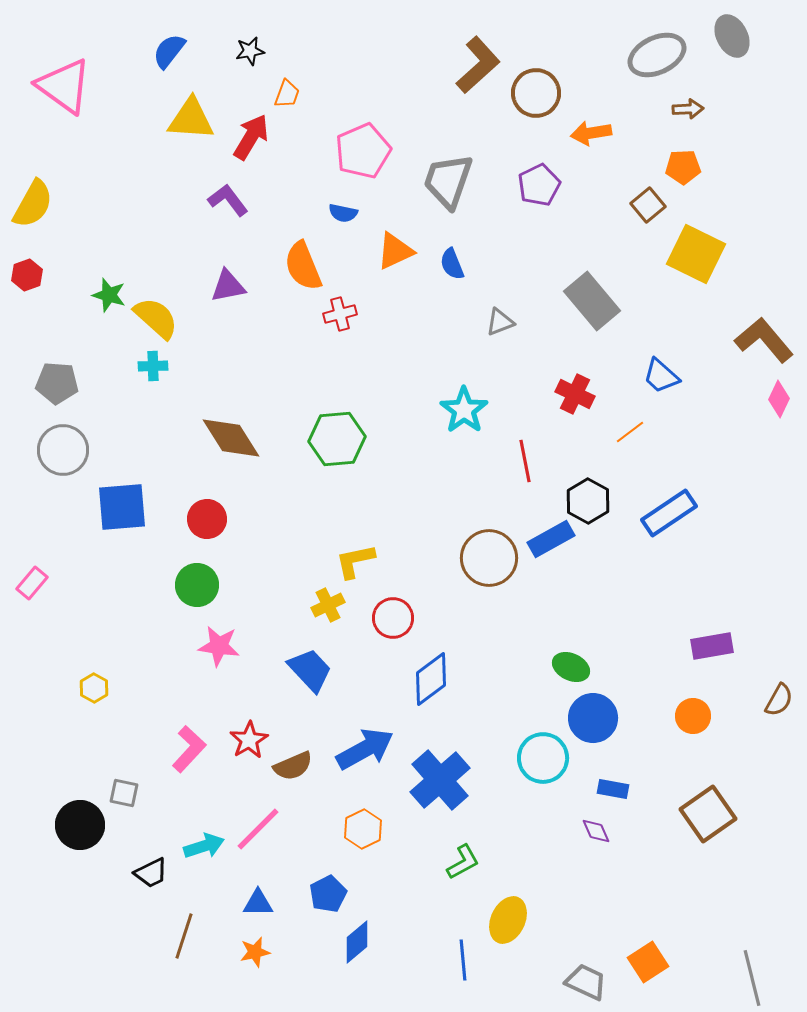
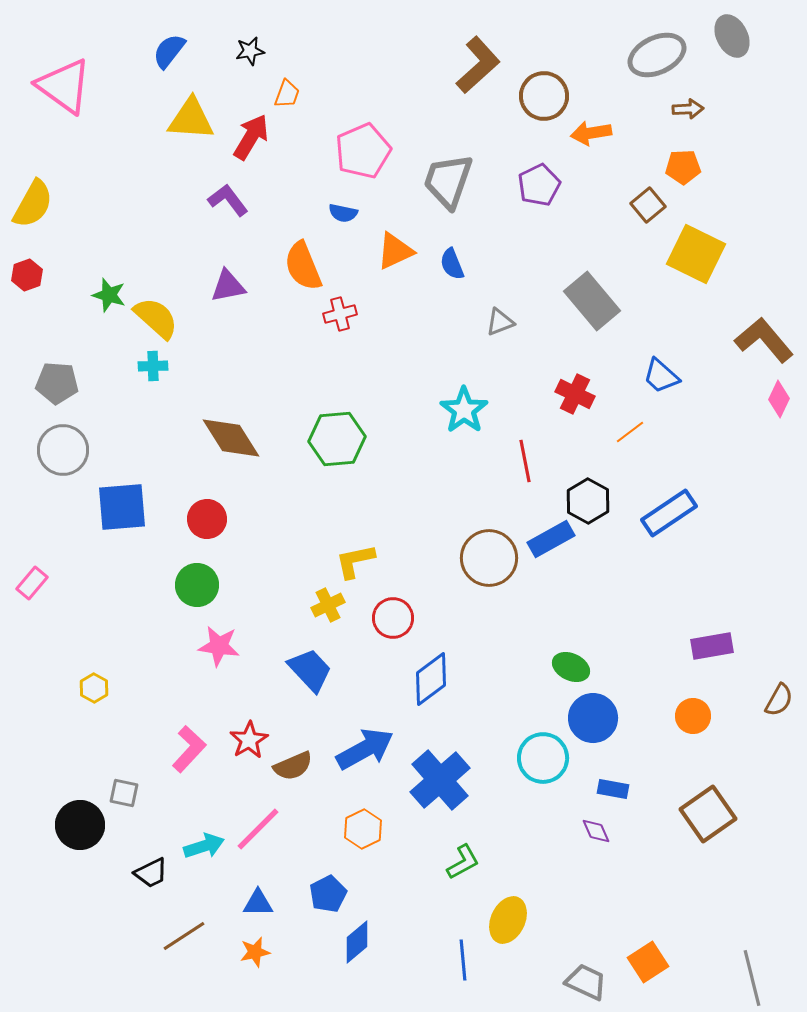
brown circle at (536, 93): moved 8 px right, 3 px down
brown line at (184, 936): rotated 39 degrees clockwise
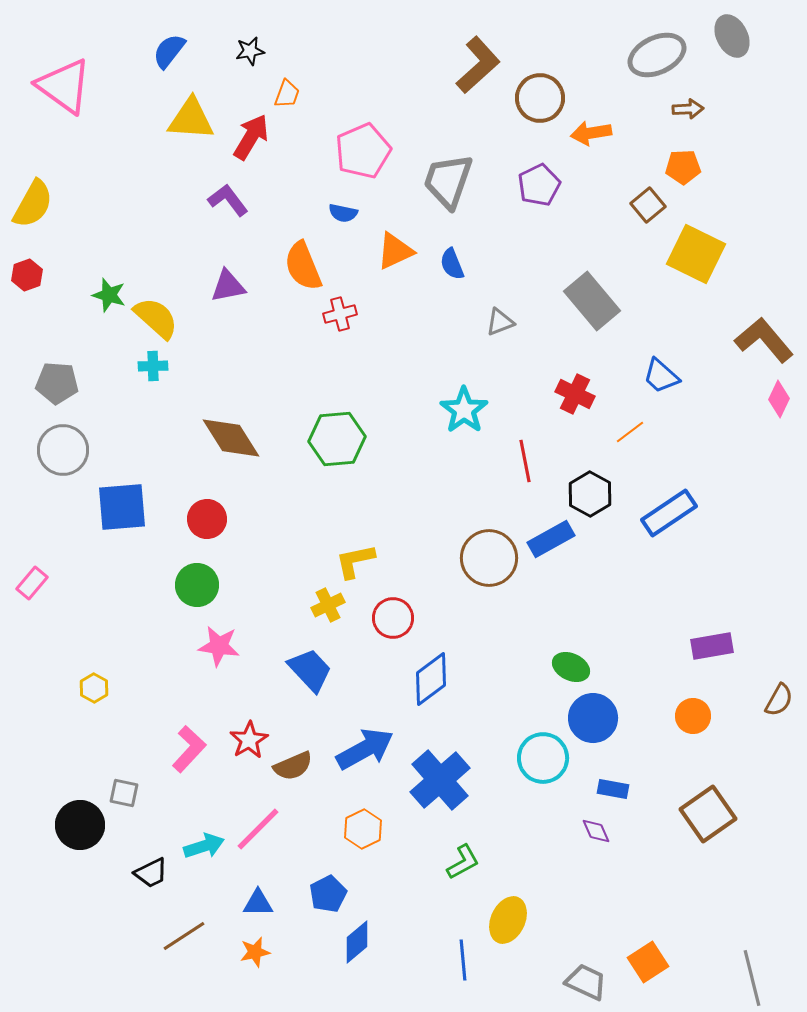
brown circle at (544, 96): moved 4 px left, 2 px down
black hexagon at (588, 501): moved 2 px right, 7 px up
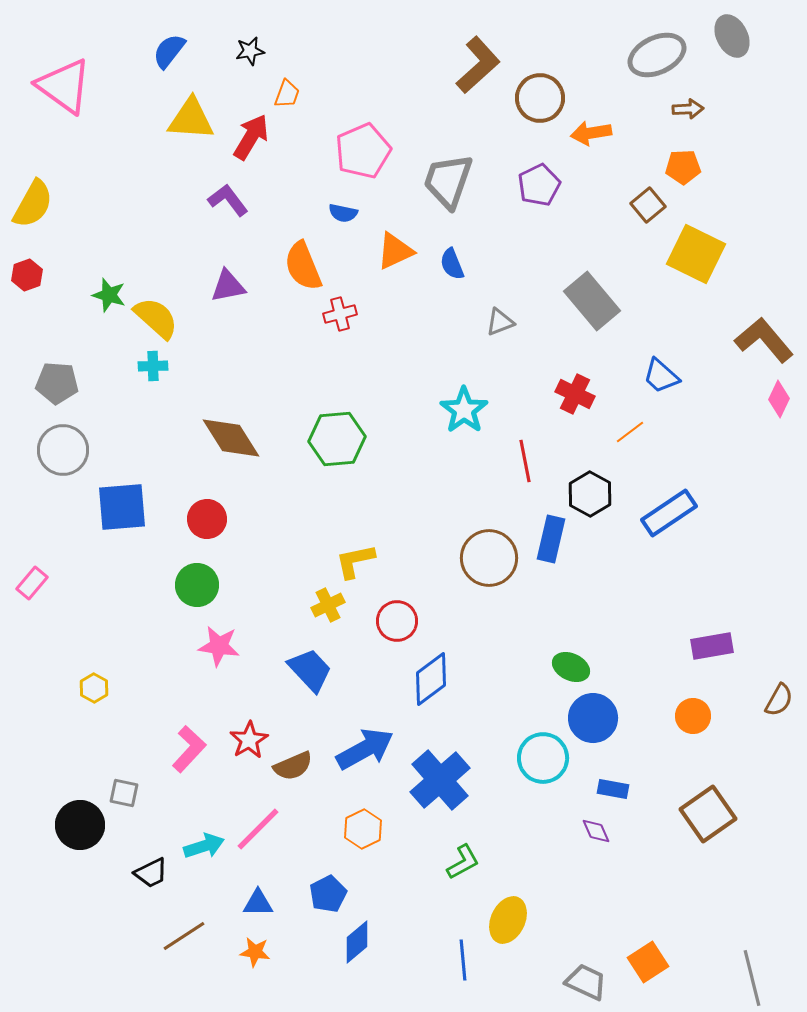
blue rectangle at (551, 539): rotated 48 degrees counterclockwise
red circle at (393, 618): moved 4 px right, 3 px down
orange star at (255, 952): rotated 20 degrees clockwise
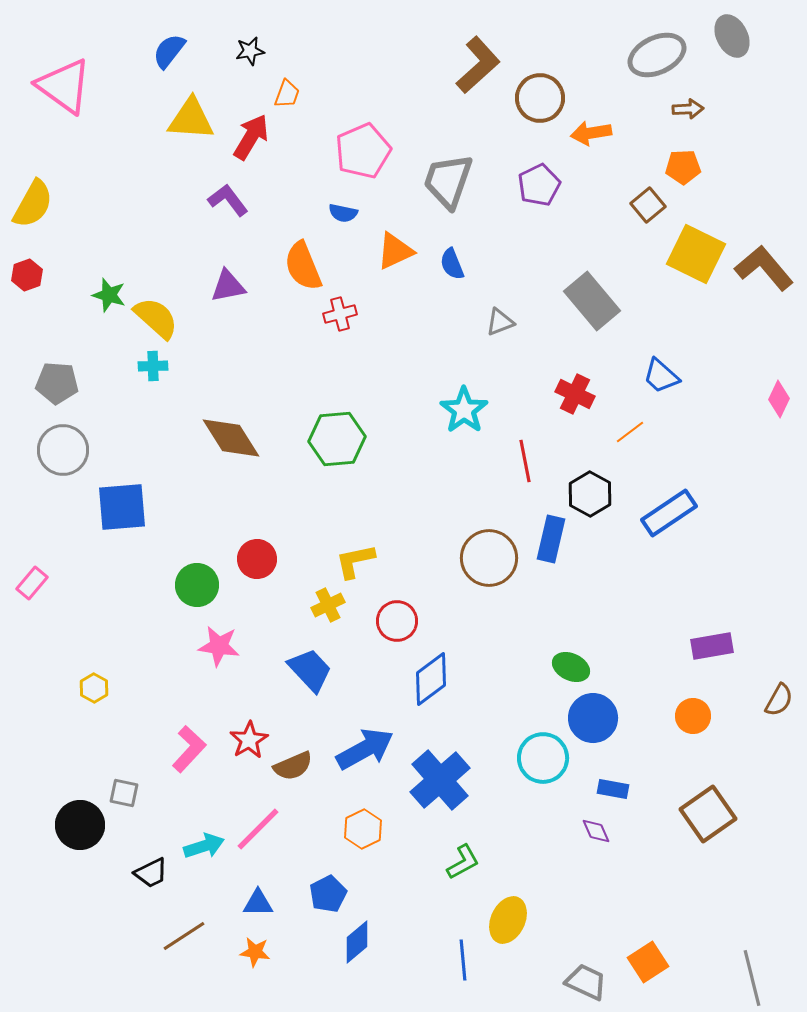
brown L-shape at (764, 340): moved 72 px up
red circle at (207, 519): moved 50 px right, 40 px down
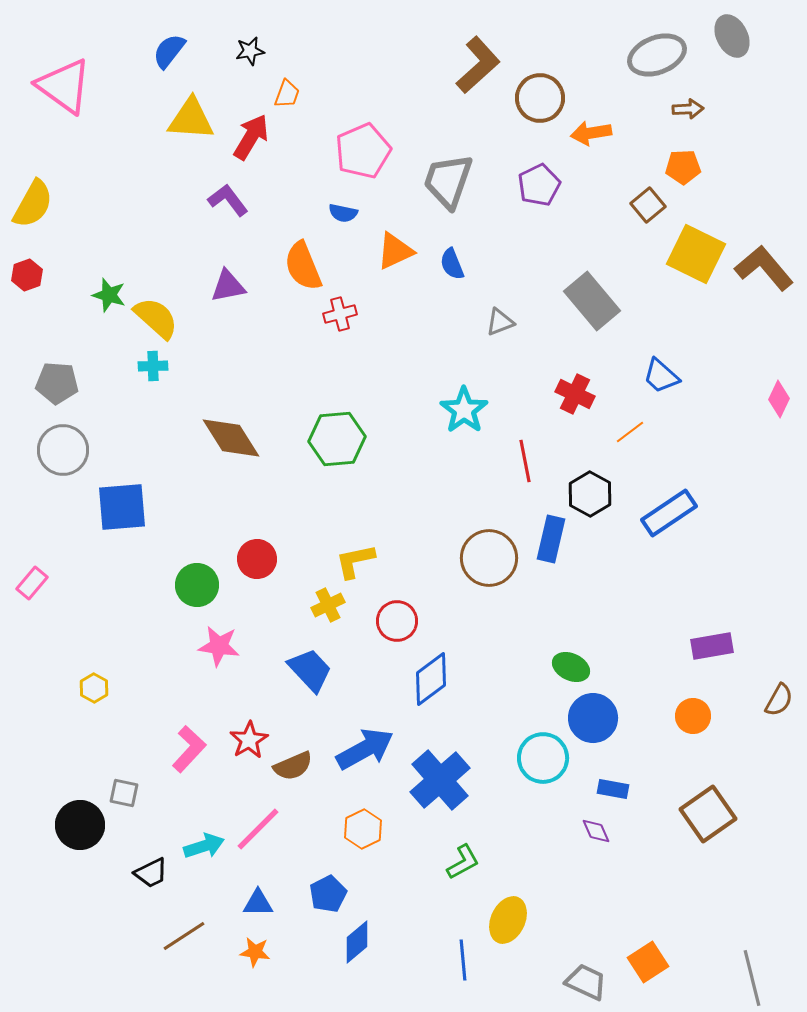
gray ellipse at (657, 55): rotated 4 degrees clockwise
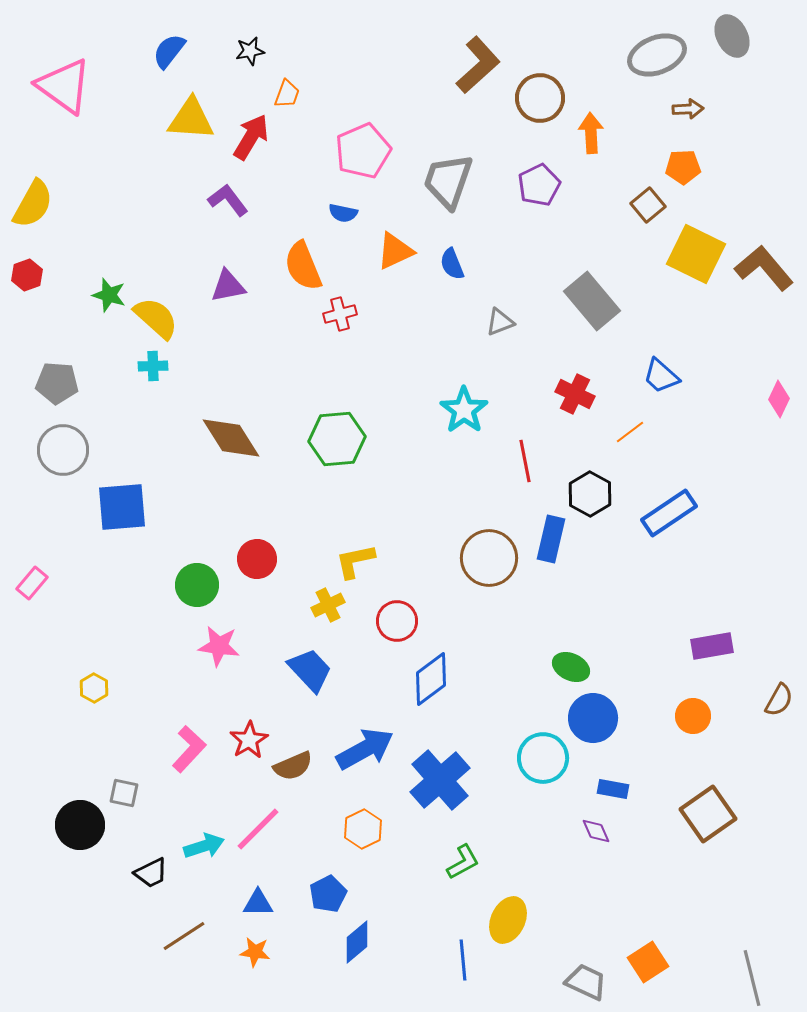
orange arrow at (591, 133): rotated 96 degrees clockwise
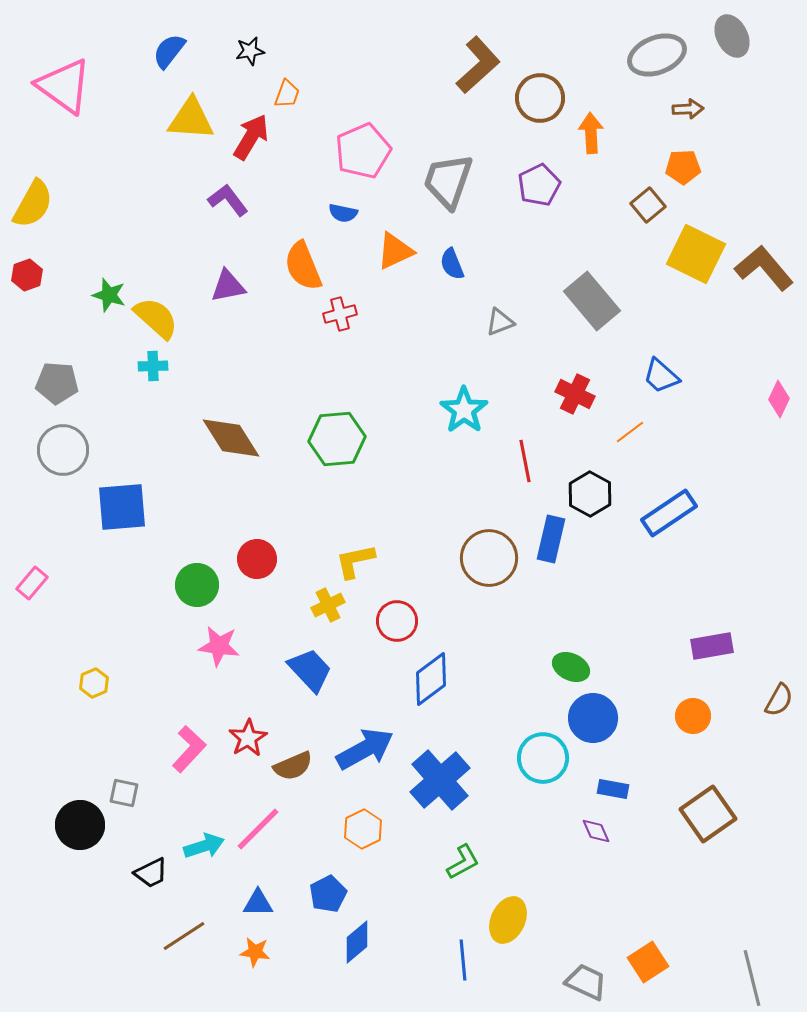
yellow hexagon at (94, 688): moved 5 px up; rotated 8 degrees clockwise
red star at (249, 740): moved 1 px left, 2 px up
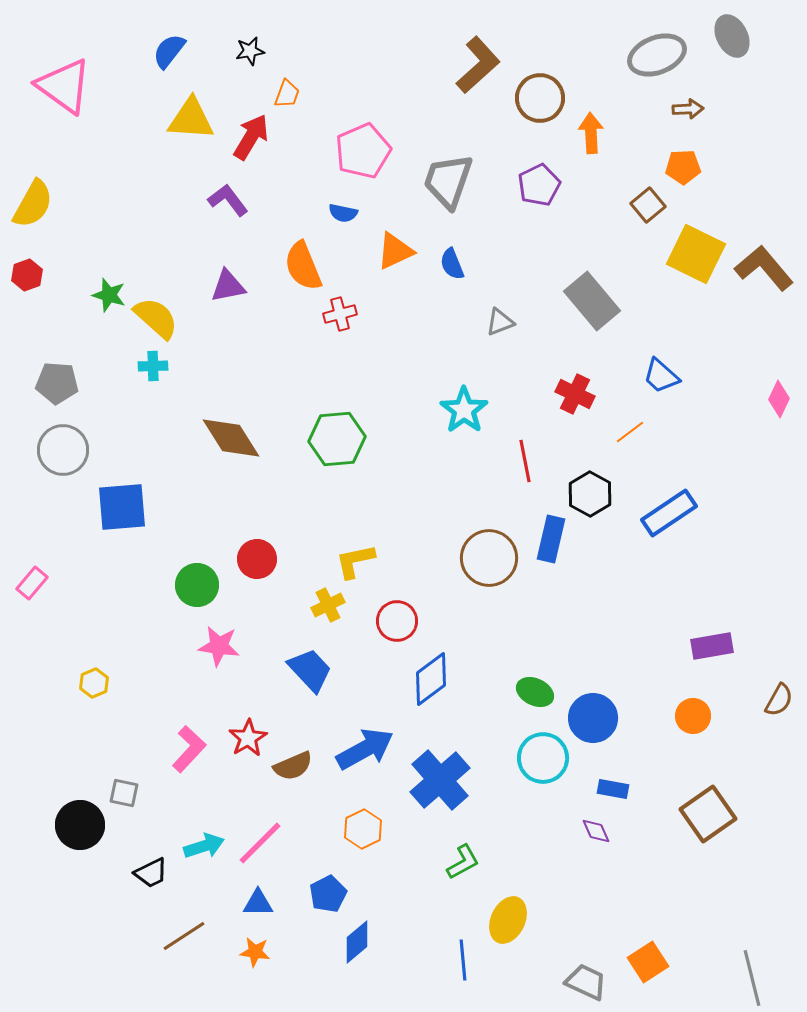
green ellipse at (571, 667): moved 36 px left, 25 px down
pink line at (258, 829): moved 2 px right, 14 px down
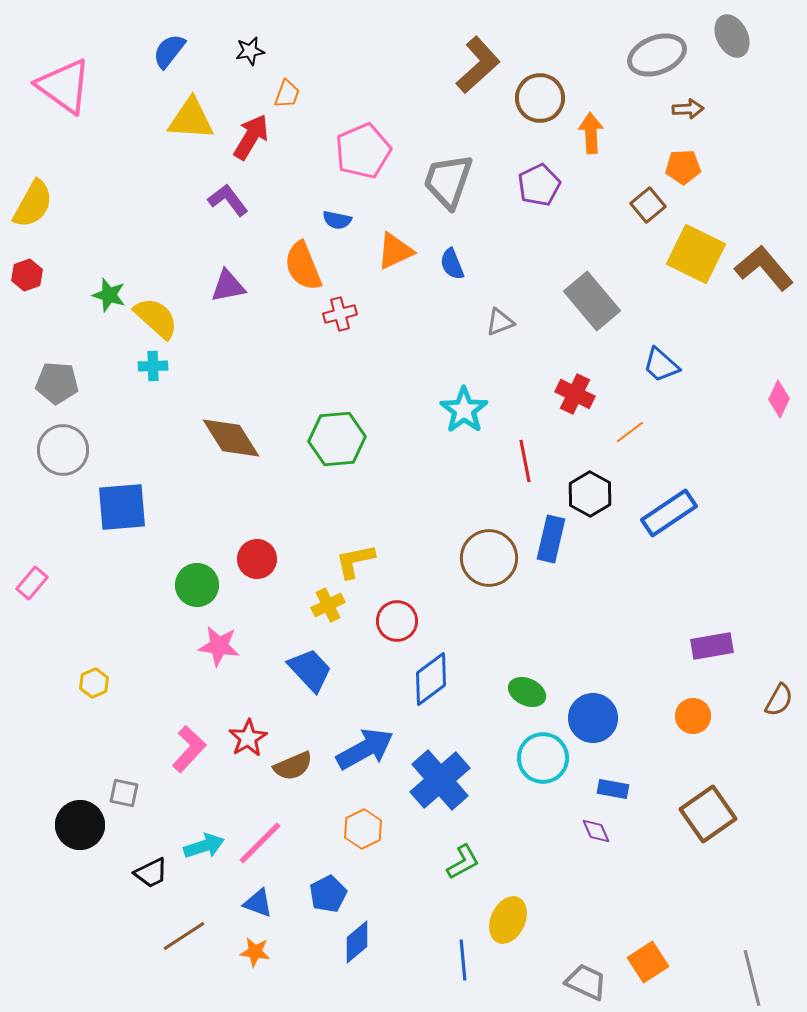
blue semicircle at (343, 213): moved 6 px left, 7 px down
blue trapezoid at (661, 376): moved 11 px up
green ellipse at (535, 692): moved 8 px left
blue triangle at (258, 903): rotated 20 degrees clockwise
